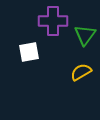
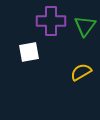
purple cross: moved 2 px left
green triangle: moved 9 px up
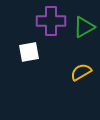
green triangle: moved 1 px left, 1 px down; rotated 25 degrees clockwise
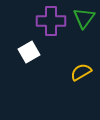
green triangle: moved 9 px up; rotated 25 degrees counterclockwise
white square: rotated 20 degrees counterclockwise
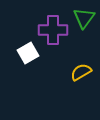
purple cross: moved 2 px right, 9 px down
white square: moved 1 px left, 1 px down
